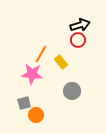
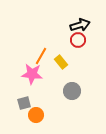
orange line: moved 2 px down
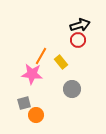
gray circle: moved 2 px up
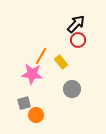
black arrow: moved 4 px left, 1 px up; rotated 30 degrees counterclockwise
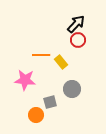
orange line: moved 1 px up; rotated 60 degrees clockwise
pink star: moved 7 px left, 6 px down
gray square: moved 26 px right, 1 px up
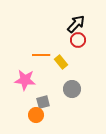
gray square: moved 7 px left
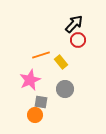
black arrow: moved 2 px left
orange line: rotated 18 degrees counterclockwise
pink star: moved 5 px right; rotated 30 degrees counterclockwise
gray circle: moved 7 px left
gray square: moved 2 px left; rotated 24 degrees clockwise
orange circle: moved 1 px left
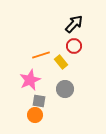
red circle: moved 4 px left, 6 px down
gray square: moved 2 px left, 1 px up
